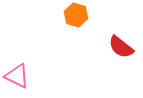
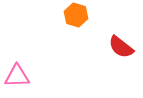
pink triangle: rotated 28 degrees counterclockwise
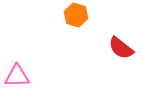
red semicircle: moved 1 px down
